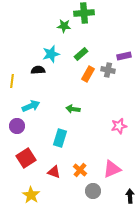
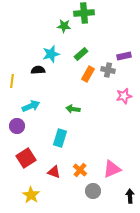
pink star: moved 5 px right, 30 px up
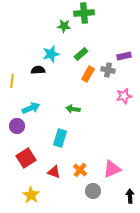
cyan arrow: moved 2 px down
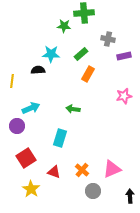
cyan star: rotated 18 degrees clockwise
gray cross: moved 31 px up
orange cross: moved 2 px right
yellow star: moved 6 px up
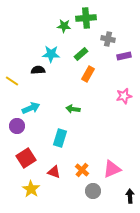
green cross: moved 2 px right, 5 px down
yellow line: rotated 64 degrees counterclockwise
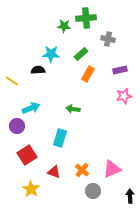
purple rectangle: moved 4 px left, 14 px down
red square: moved 1 px right, 3 px up
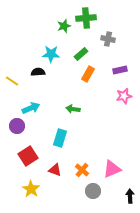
green star: rotated 24 degrees counterclockwise
black semicircle: moved 2 px down
red square: moved 1 px right, 1 px down
red triangle: moved 1 px right, 2 px up
